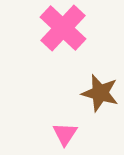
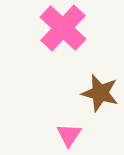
pink triangle: moved 4 px right, 1 px down
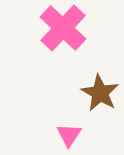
brown star: rotated 15 degrees clockwise
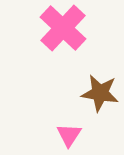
brown star: rotated 21 degrees counterclockwise
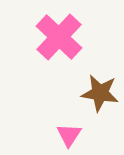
pink cross: moved 4 px left, 9 px down
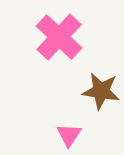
brown star: moved 1 px right, 2 px up
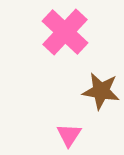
pink cross: moved 6 px right, 5 px up
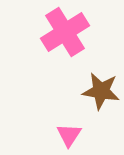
pink cross: rotated 15 degrees clockwise
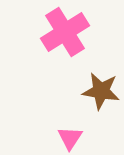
pink triangle: moved 1 px right, 3 px down
